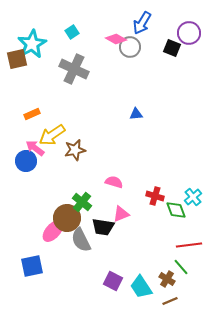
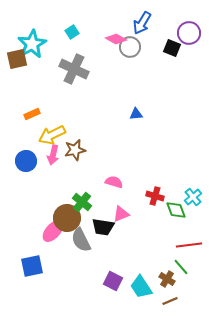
yellow arrow: rotated 8 degrees clockwise
pink arrow: moved 18 px right, 7 px down; rotated 114 degrees counterclockwise
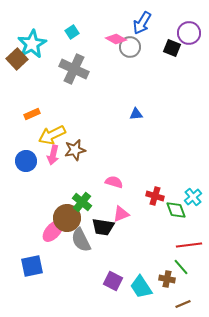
brown square: rotated 30 degrees counterclockwise
brown cross: rotated 21 degrees counterclockwise
brown line: moved 13 px right, 3 px down
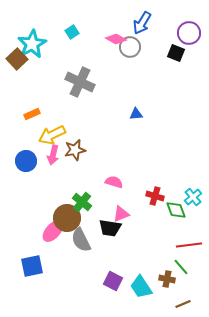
black square: moved 4 px right, 5 px down
gray cross: moved 6 px right, 13 px down
black trapezoid: moved 7 px right, 1 px down
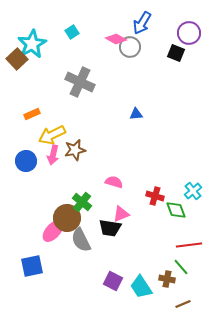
cyan cross: moved 6 px up
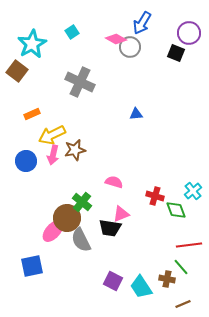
brown square: moved 12 px down; rotated 10 degrees counterclockwise
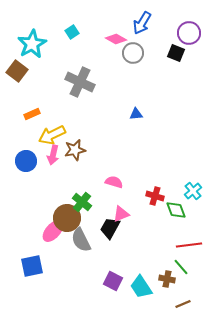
gray circle: moved 3 px right, 6 px down
black trapezoid: rotated 110 degrees clockwise
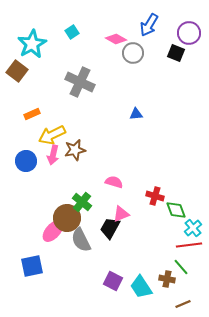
blue arrow: moved 7 px right, 2 px down
cyan cross: moved 37 px down
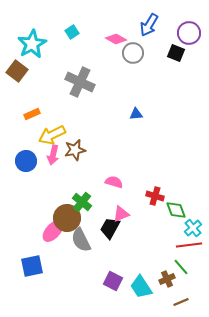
brown cross: rotated 35 degrees counterclockwise
brown line: moved 2 px left, 2 px up
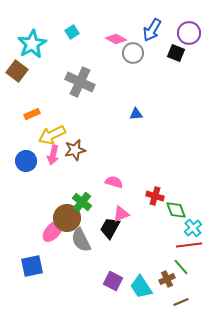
blue arrow: moved 3 px right, 5 px down
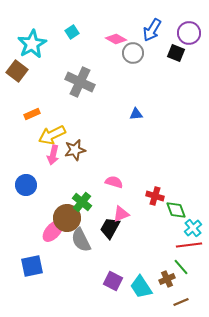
blue circle: moved 24 px down
